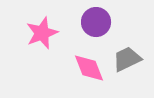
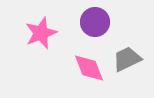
purple circle: moved 1 px left
pink star: moved 1 px left
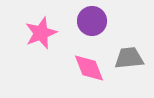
purple circle: moved 3 px left, 1 px up
gray trapezoid: moved 2 px right, 1 px up; rotated 20 degrees clockwise
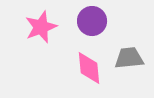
pink star: moved 6 px up
pink diamond: rotated 16 degrees clockwise
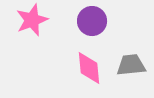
pink star: moved 9 px left, 7 px up
gray trapezoid: moved 2 px right, 7 px down
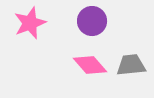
pink star: moved 2 px left, 3 px down
pink diamond: moved 1 px right, 3 px up; rotated 36 degrees counterclockwise
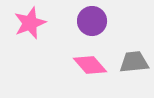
gray trapezoid: moved 3 px right, 3 px up
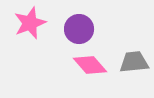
purple circle: moved 13 px left, 8 px down
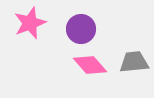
purple circle: moved 2 px right
